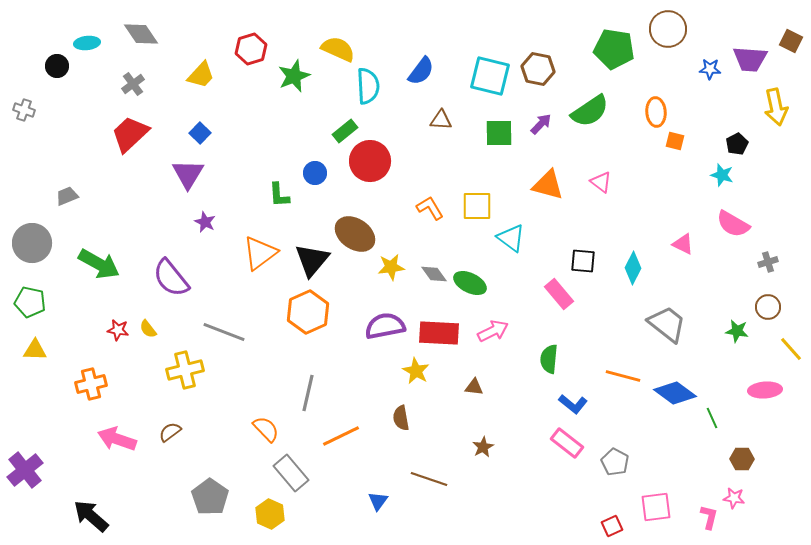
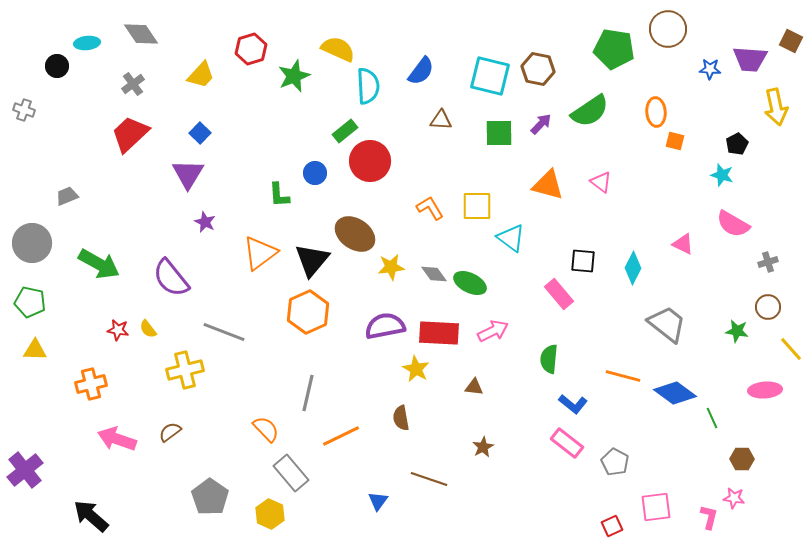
yellow star at (416, 371): moved 2 px up
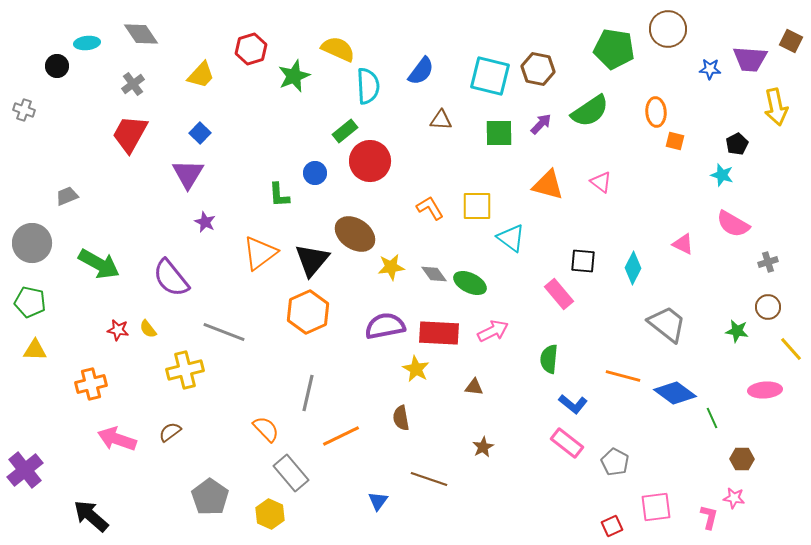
red trapezoid at (130, 134): rotated 18 degrees counterclockwise
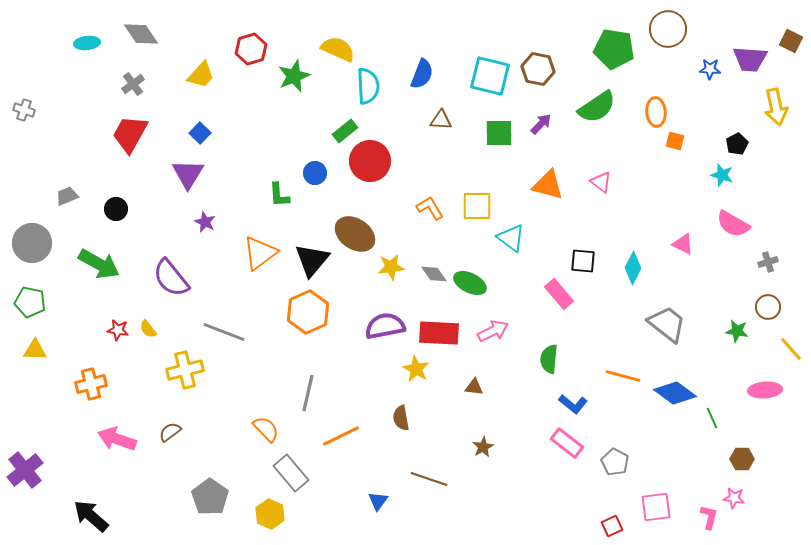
black circle at (57, 66): moved 59 px right, 143 px down
blue semicircle at (421, 71): moved 1 px right, 3 px down; rotated 16 degrees counterclockwise
green semicircle at (590, 111): moved 7 px right, 4 px up
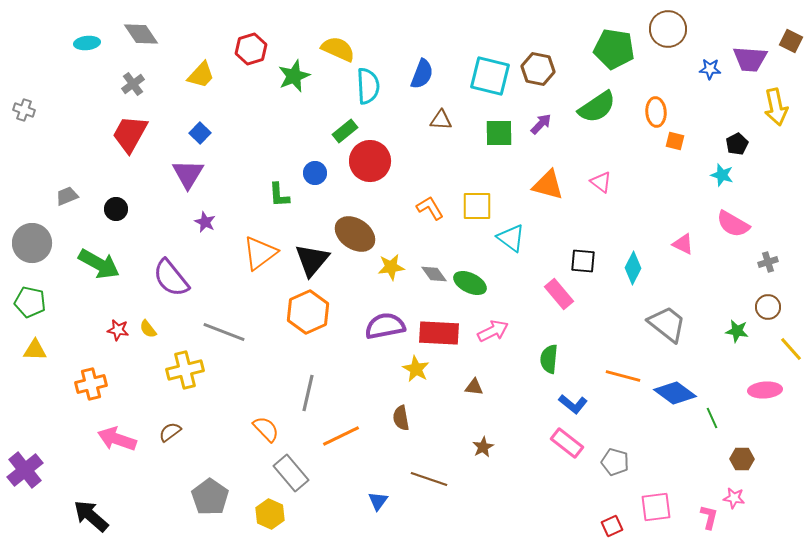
gray pentagon at (615, 462): rotated 12 degrees counterclockwise
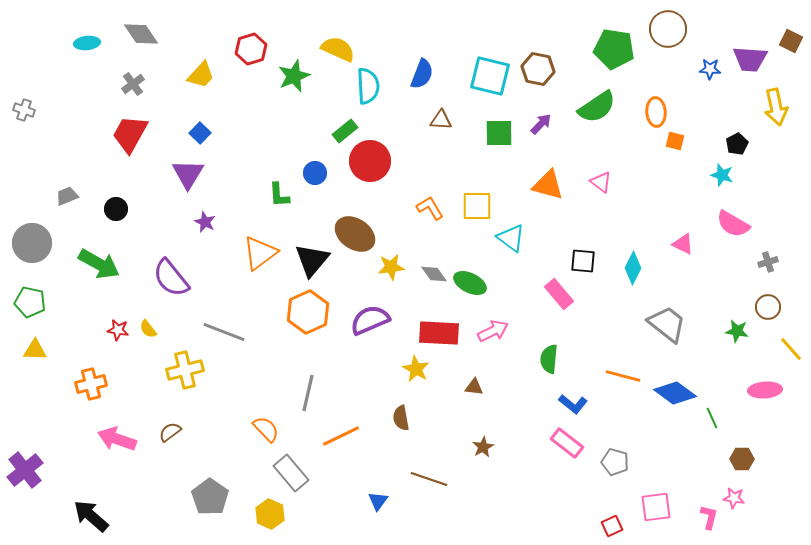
purple semicircle at (385, 326): moved 15 px left, 6 px up; rotated 12 degrees counterclockwise
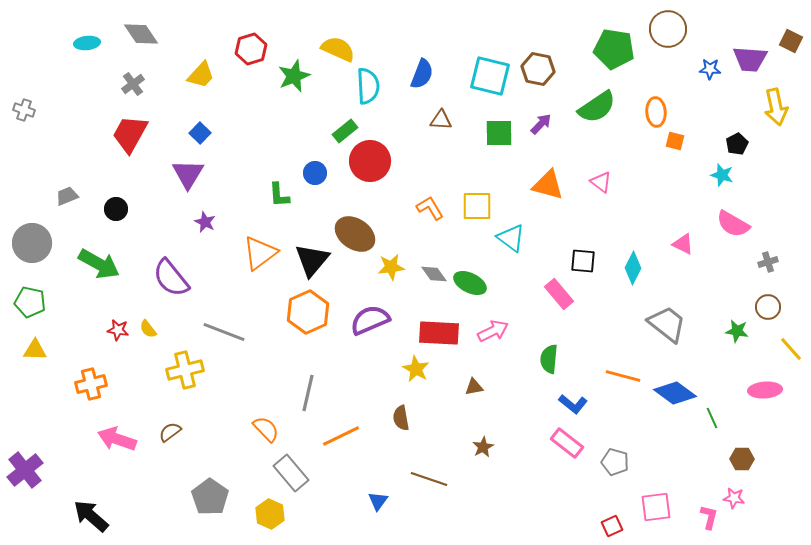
brown triangle at (474, 387): rotated 18 degrees counterclockwise
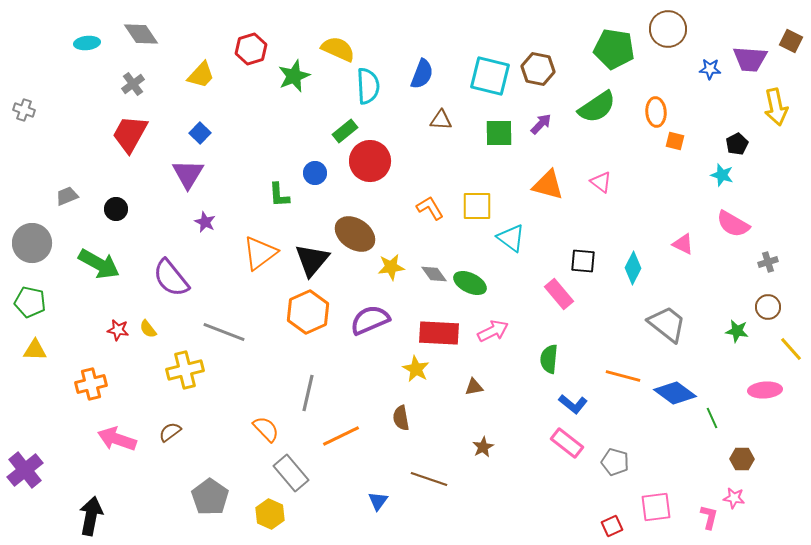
black arrow at (91, 516): rotated 60 degrees clockwise
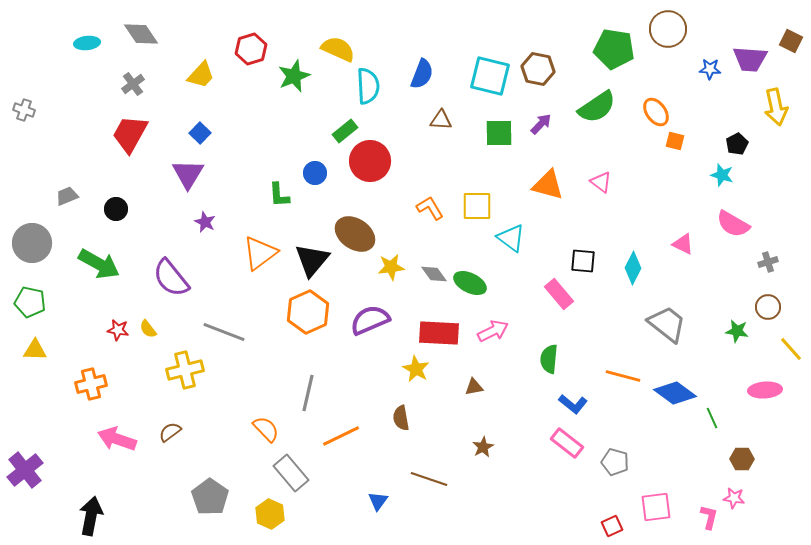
orange ellipse at (656, 112): rotated 32 degrees counterclockwise
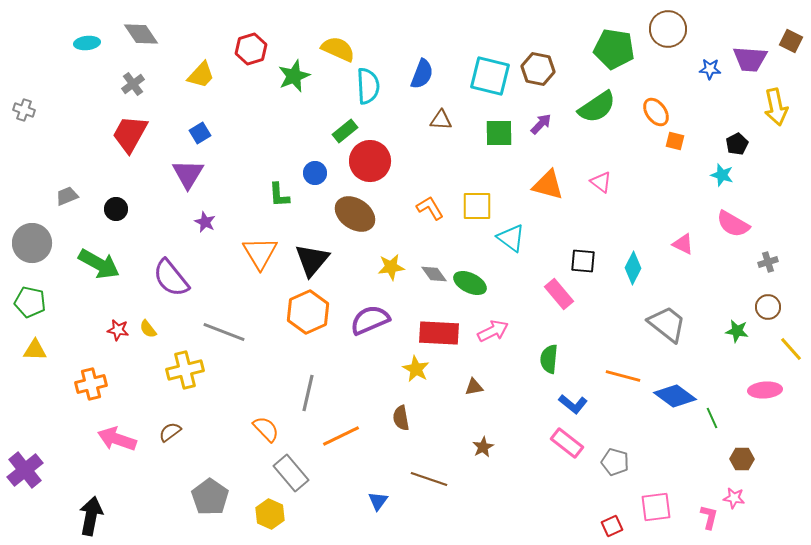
blue square at (200, 133): rotated 15 degrees clockwise
brown ellipse at (355, 234): moved 20 px up
orange triangle at (260, 253): rotated 24 degrees counterclockwise
blue diamond at (675, 393): moved 3 px down
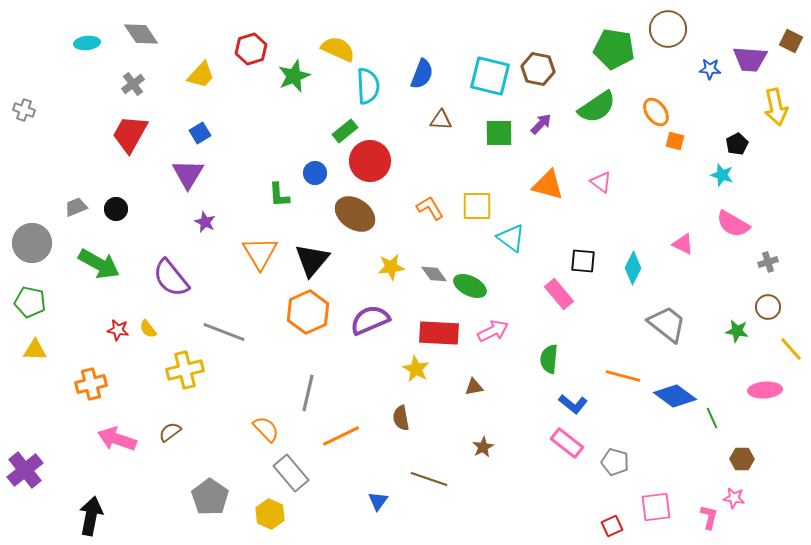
gray trapezoid at (67, 196): moved 9 px right, 11 px down
green ellipse at (470, 283): moved 3 px down
